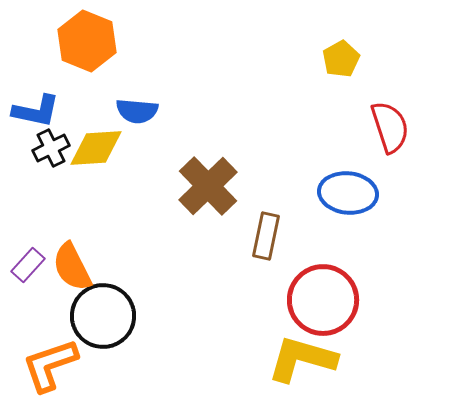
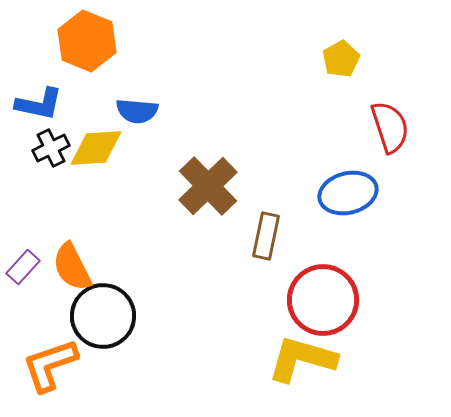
blue L-shape: moved 3 px right, 7 px up
blue ellipse: rotated 20 degrees counterclockwise
purple rectangle: moved 5 px left, 2 px down
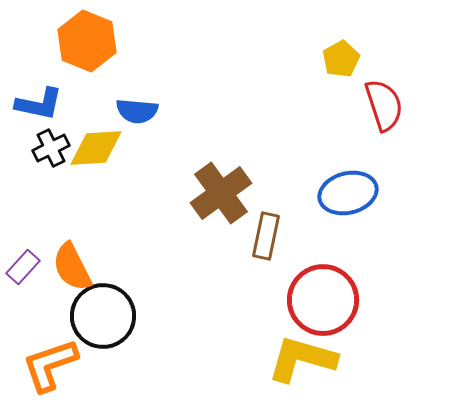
red semicircle: moved 6 px left, 22 px up
brown cross: moved 13 px right, 7 px down; rotated 8 degrees clockwise
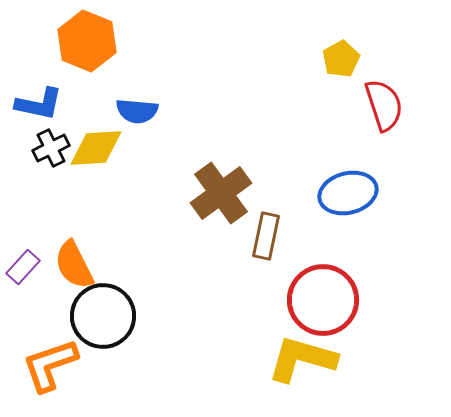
orange semicircle: moved 2 px right, 2 px up
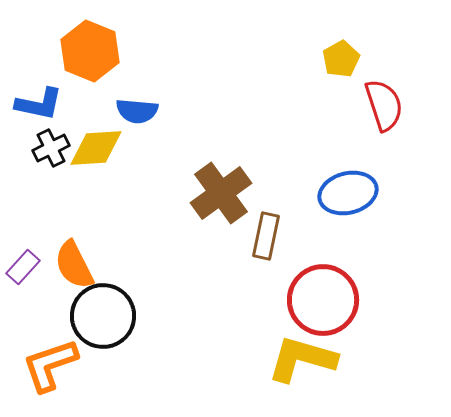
orange hexagon: moved 3 px right, 10 px down
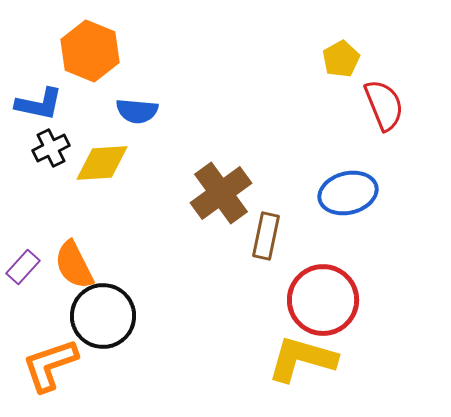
red semicircle: rotated 4 degrees counterclockwise
yellow diamond: moved 6 px right, 15 px down
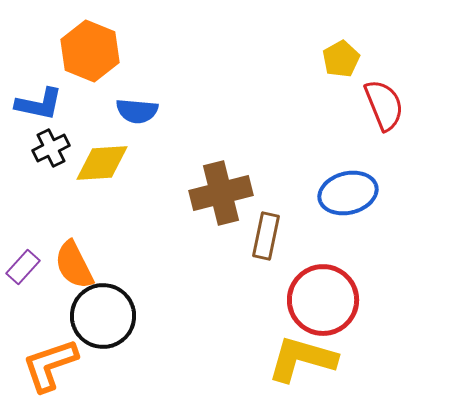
brown cross: rotated 22 degrees clockwise
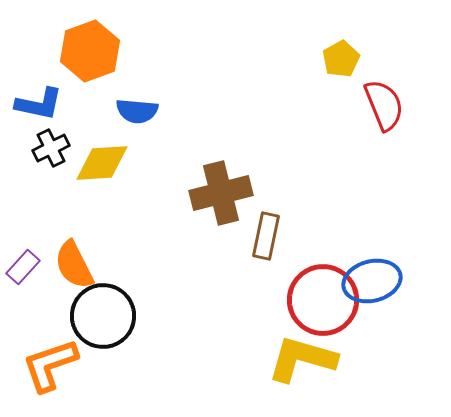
orange hexagon: rotated 18 degrees clockwise
blue ellipse: moved 24 px right, 88 px down
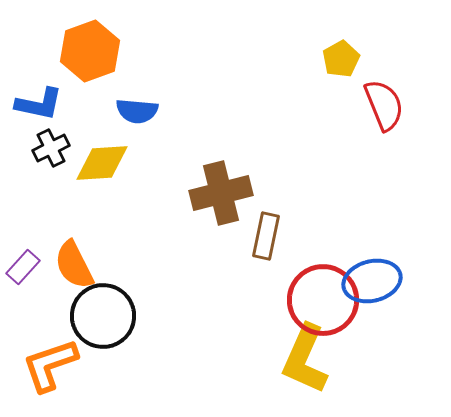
yellow L-shape: moved 3 px right; rotated 82 degrees counterclockwise
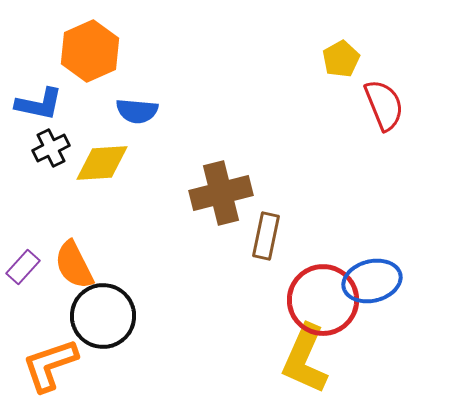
orange hexagon: rotated 4 degrees counterclockwise
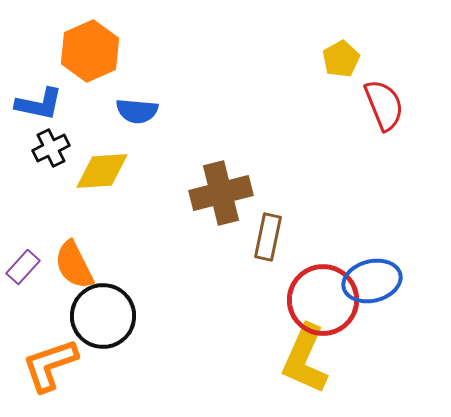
yellow diamond: moved 8 px down
brown rectangle: moved 2 px right, 1 px down
